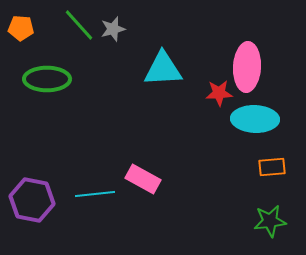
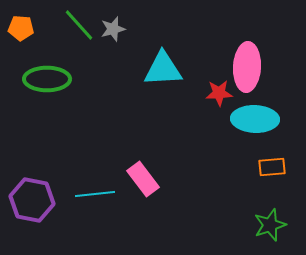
pink rectangle: rotated 24 degrees clockwise
green star: moved 4 px down; rotated 12 degrees counterclockwise
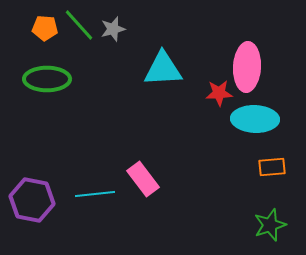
orange pentagon: moved 24 px right
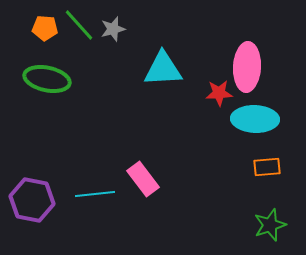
green ellipse: rotated 12 degrees clockwise
orange rectangle: moved 5 px left
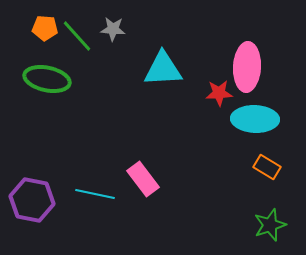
green line: moved 2 px left, 11 px down
gray star: rotated 20 degrees clockwise
orange rectangle: rotated 36 degrees clockwise
cyan line: rotated 18 degrees clockwise
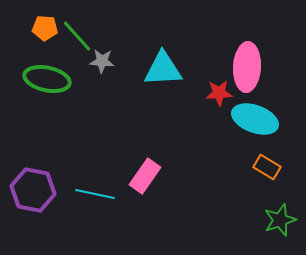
gray star: moved 11 px left, 32 px down
cyan ellipse: rotated 18 degrees clockwise
pink rectangle: moved 2 px right, 3 px up; rotated 72 degrees clockwise
purple hexagon: moved 1 px right, 10 px up
green star: moved 10 px right, 5 px up
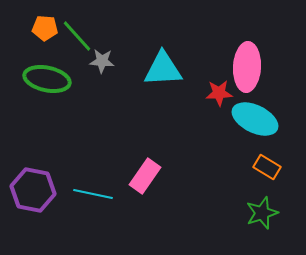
cyan ellipse: rotated 6 degrees clockwise
cyan line: moved 2 px left
green star: moved 18 px left, 7 px up
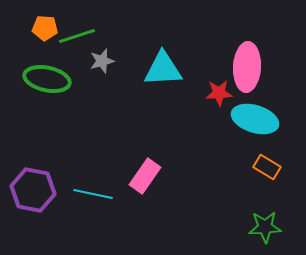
green line: rotated 66 degrees counterclockwise
gray star: rotated 20 degrees counterclockwise
cyan ellipse: rotated 9 degrees counterclockwise
green star: moved 3 px right, 14 px down; rotated 16 degrees clockwise
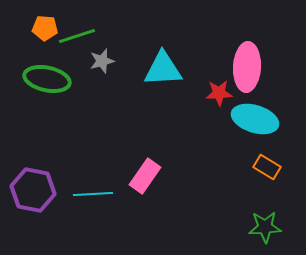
cyan line: rotated 15 degrees counterclockwise
